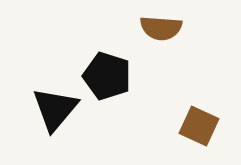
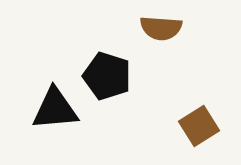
black triangle: rotated 45 degrees clockwise
brown square: rotated 33 degrees clockwise
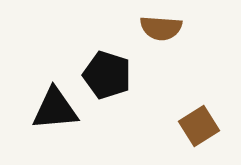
black pentagon: moved 1 px up
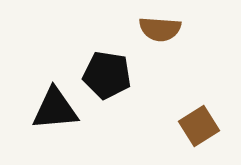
brown semicircle: moved 1 px left, 1 px down
black pentagon: rotated 9 degrees counterclockwise
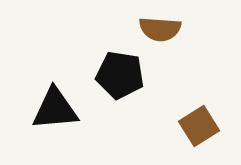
black pentagon: moved 13 px right
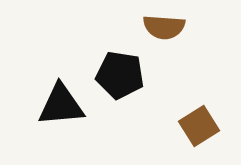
brown semicircle: moved 4 px right, 2 px up
black triangle: moved 6 px right, 4 px up
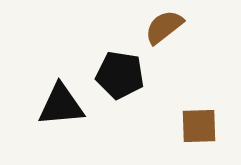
brown semicircle: rotated 138 degrees clockwise
brown square: rotated 30 degrees clockwise
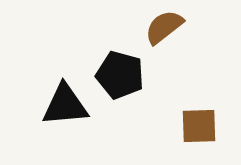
black pentagon: rotated 6 degrees clockwise
black triangle: moved 4 px right
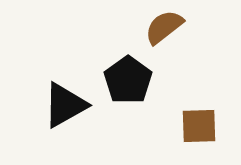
black pentagon: moved 8 px right, 5 px down; rotated 21 degrees clockwise
black triangle: rotated 24 degrees counterclockwise
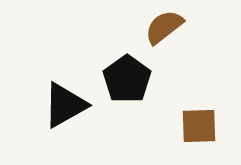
black pentagon: moved 1 px left, 1 px up
